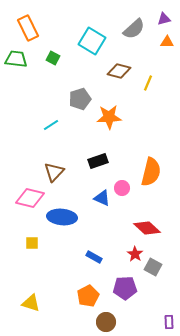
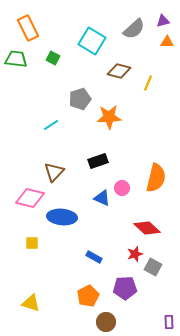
purple triangle: moved 1 px left, 2 px down
orange semicircle: moved 5 px right, 6 px down
red star: rotated 21 degrees clockwise
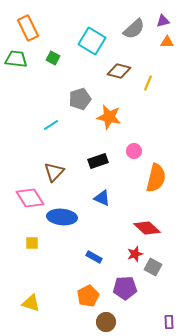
orange star: rotated 15 degrees clockwise
pink circle: moved 12 px right, 37 px up
pink diamond: rotated 44 degrees clockwise
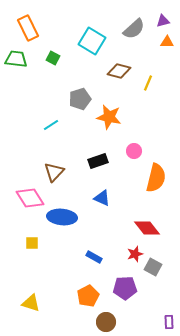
red diamond: rotated 8 degrees clockwise
